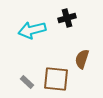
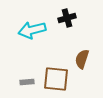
gray rectangle: rotated 48 degrees counterclockwise
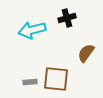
brown semicircle: moved 4 px right, 6 px up; rotated 18 degrees clockwise
gray rectangle: moved 3 px right
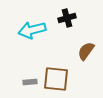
brown semicircle: moved 2 px up
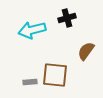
brown square: moved 1 px left, 4 px up
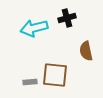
cyan arrow: moved 2 px right, 2 px up
brown semicircle: rotated 48 degrees counterclockwise
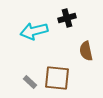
cyan arrow: moved 3 px down
brown square: moved 2 px right, 3 px down
gray rectangle: rotated 48 degrees clockwise
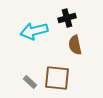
brown semicircle: moved 11 px left, 6 px up
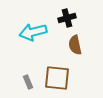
cyan arrow: moved 1 px left, 1 px down
gray rectangle: moved 2 px left; rotated 24 degrees clockwise
